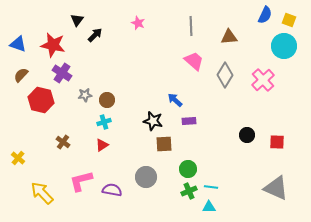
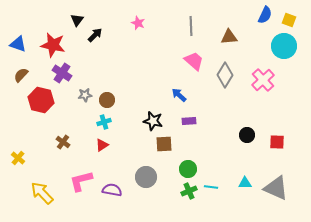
blue arrow: moved 4 px right, 5 px up
cyan triangle: moved 36 px right, 24 px up
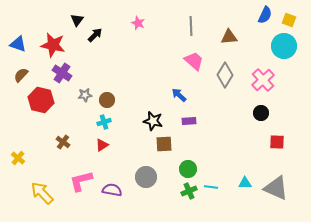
black circle: moved 14 px right, 22 px up
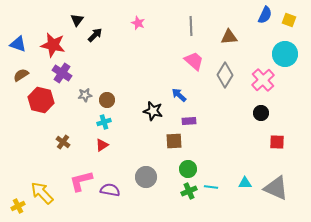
cyan circle: moved 1 px right, 8 px down
brown semicircle: rotated 14 degrees clockwise
black star: moved 10 px up
brown square: moved 10 px right, 3 px up
yellow cross: moved 48 px down; rotated 24 degrees clockwise
purple semicircle: moved 2 px left
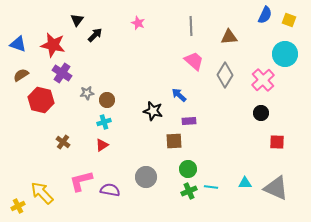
gray star: moved 2 px right, 2 px up
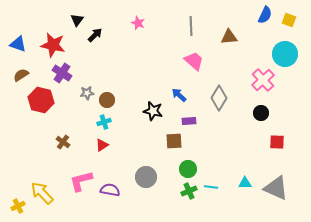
gray diamond: moved 6 px left, 23 px down
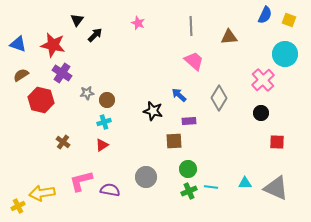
yellow arrow: rotated 55 degrees counterclockwise
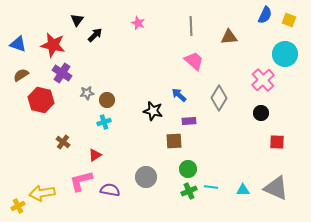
red triangle: moved 7 px left, 10 px down
cyan triangle: moved 2 px left, 7 px down
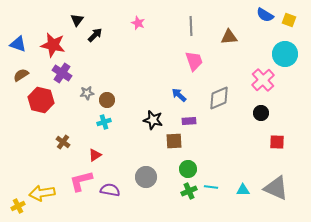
blue semicircle: rotated 96 degrees clockwise
pink trapezoid: rotated 30 degrees clockwise
gray diamond: rotated 35 degrees clockwise
black star: moved 9 px down
